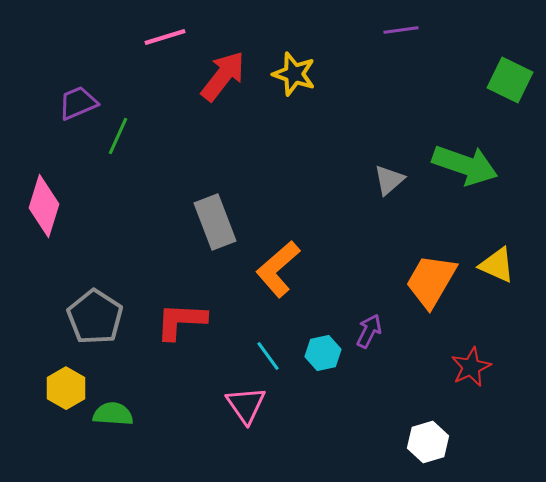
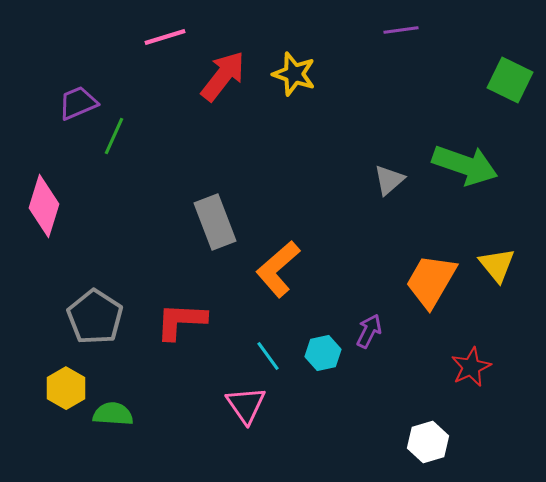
green line: moved 4 px left
yellow triangle: rotated 27 degrees clockwise
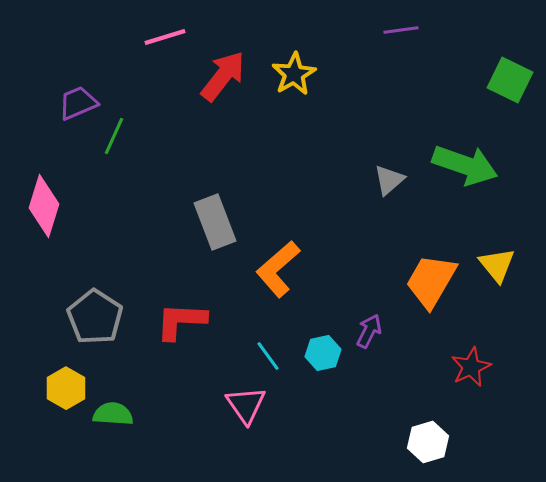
yellow star: rotated 24 degrees clockwise
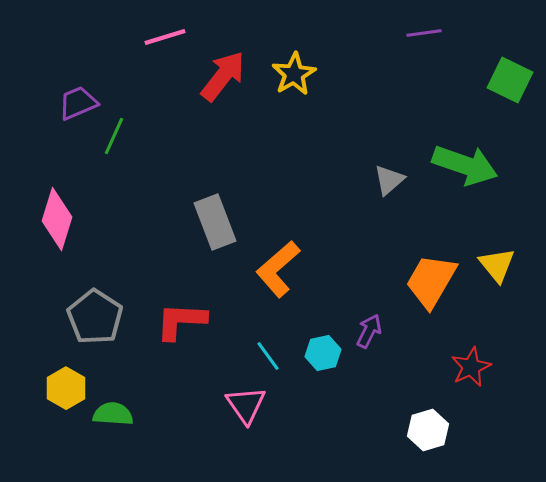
purple line: moved 23 px right, 3 px down
pink diamond: moved 13 px right, 13 px down
white hexagon: moved 12 px up
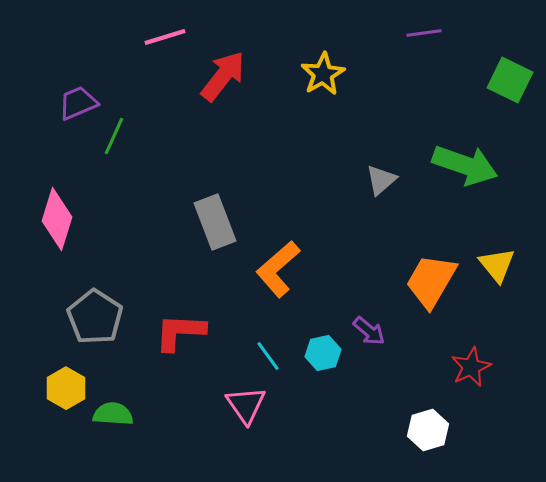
yellow star: moved 29 px right
gray triangle: moved 8 px left
red L-shape: moved 1 px left, 11 px down
purple arrow: rotated 104 degrees clockwise
